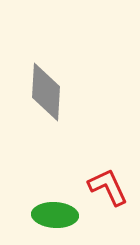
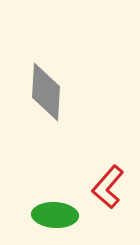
red L-shape: rotated 114 degrees counterclockwise
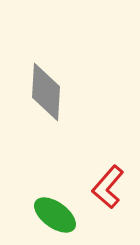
green ellipse: rotated 33 degrees clockwise
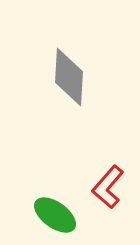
gray diamond: moved 23 px right, 15 px up
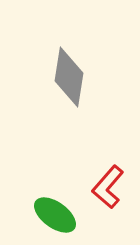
gray diamond: rotated 6 degrees clockwise
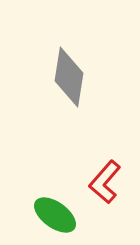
red L-shape: moved 3 px left, 5 px up
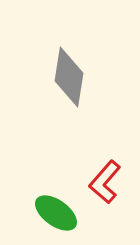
green ellipse: moved 1 px right, 2 px up
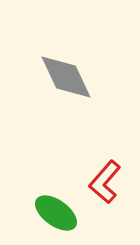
gray diamond: moved 3 px left; rotated 34 degrees counterclockwise
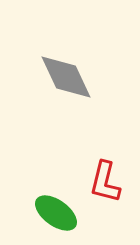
red L-shape: rotated 27 degrees counterclockwise
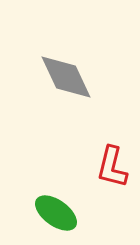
red L-shape: moved 7 px right, 15 px up
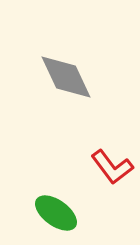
red L-shape: rotated 51 degrees counterclockwise
